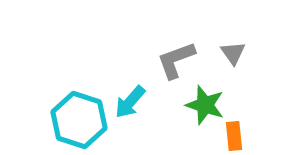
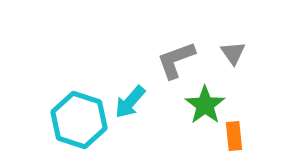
green star: rotated 18 degrees clockwise
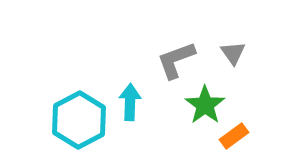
cyan arrow: rotated 141 degrees clockwise
cyan hexagon: rotated 14 degrees clockwise
orange rectangle: rotated 60 degrees clockwise
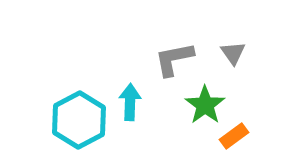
gray L-shape: moved 2 px left, 1 px up; rotated 9 degrees clockwise
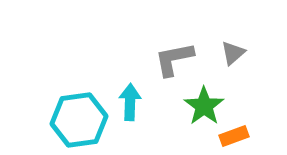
gray triangle: rotated 24 degrees clockwise
green star: moved 1 px left, 1 px down
cyan hexagon: rotated 20 degrees clockwise
orange rectangle: rotated 16 degrees clockwise
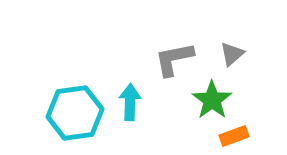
gray triangle: moved 1 px left, 1 px down
green star: moved 8 px right, 6 px up
cyan hexagon: moved 4 px left, 7 px up
